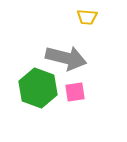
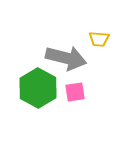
yellow trapezoid: moved 12 px right, 22 px down
green hexagon: rotated 9 degrees clockwise
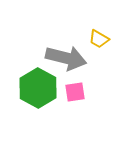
yellow trapezoid: rotated 25 degrees clockwise
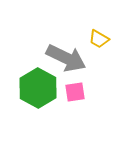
gray arrow: rotated 12 degrees clockwise
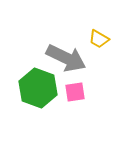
green hexagon: rotated 9 degrees counterclockwise
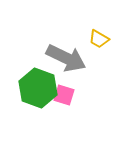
pink square: moved 11 px left, 3 px down; rotated 25 degrees clockwise
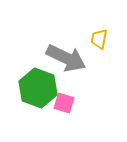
yellow trapezoid: rotated 70 degrees clockwise
pink square: moved 8 px down
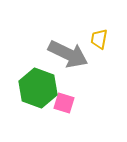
gray arrow: moved 2 px right, 4 px up
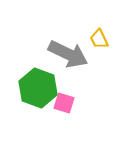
yellow trapezoid: rotated 35 degrees counterclockwise
